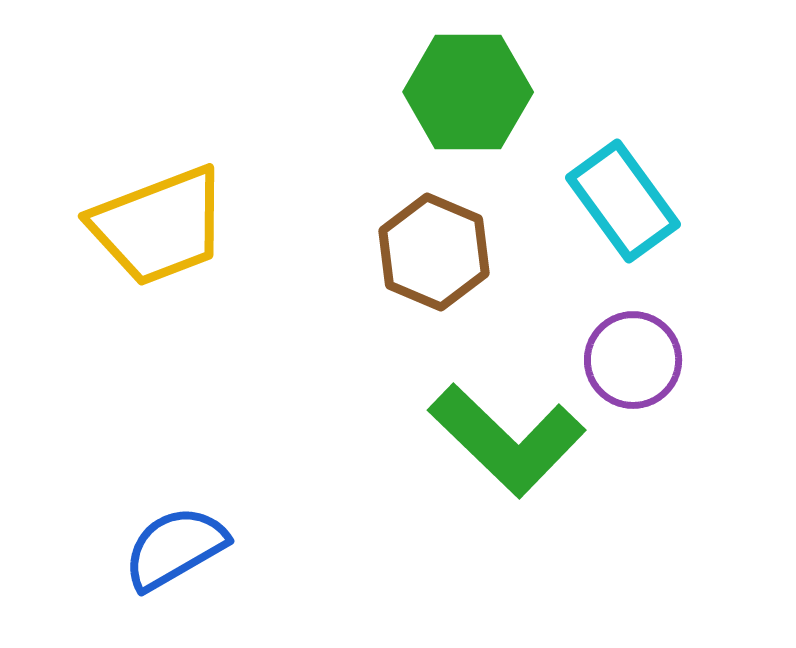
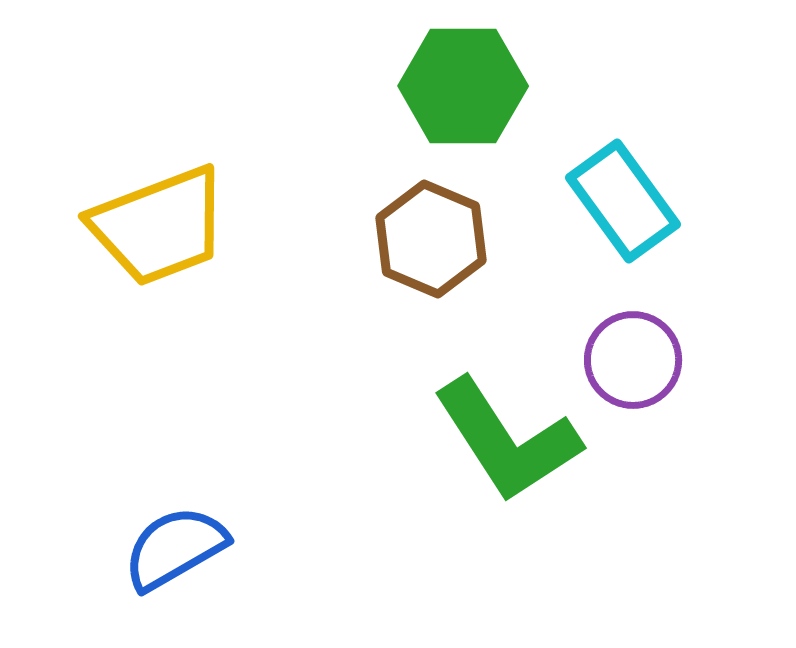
green hexagon: moved 5 px left, 6 px up
brown hexagon: moved 3 px left, 13 px up
green L-shape: rotated 13 degrees clockwise
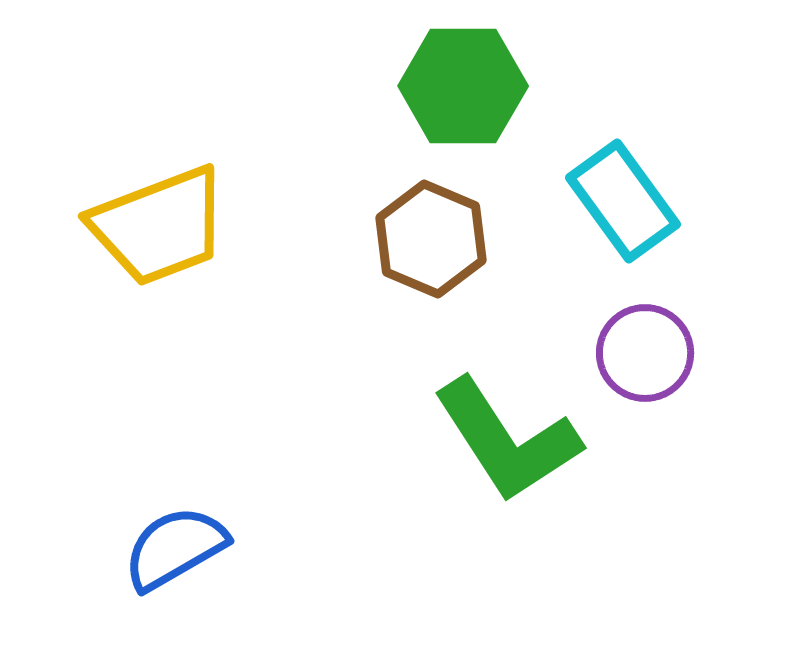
purple circle: moved 12 px right, 7 px up
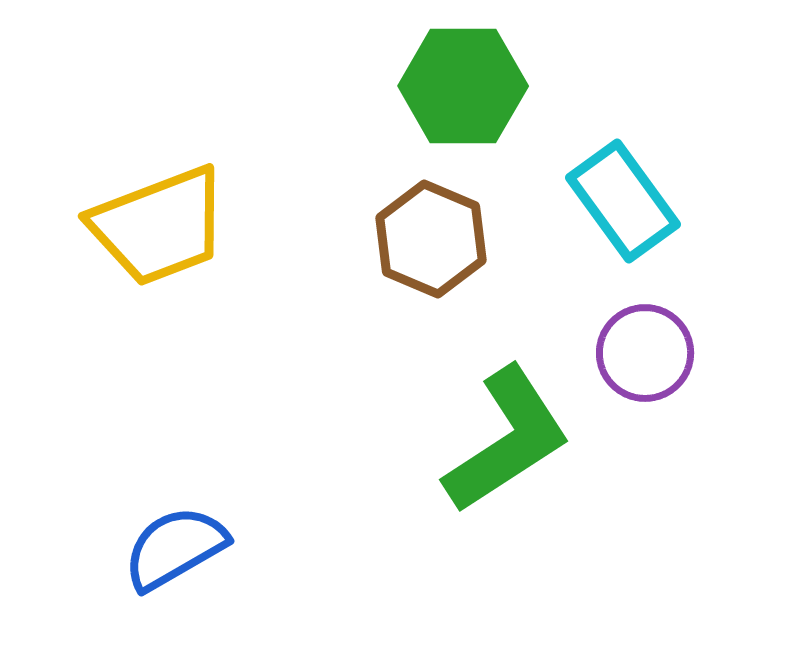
green L-shape: rotated 90 degrees counterclockwise
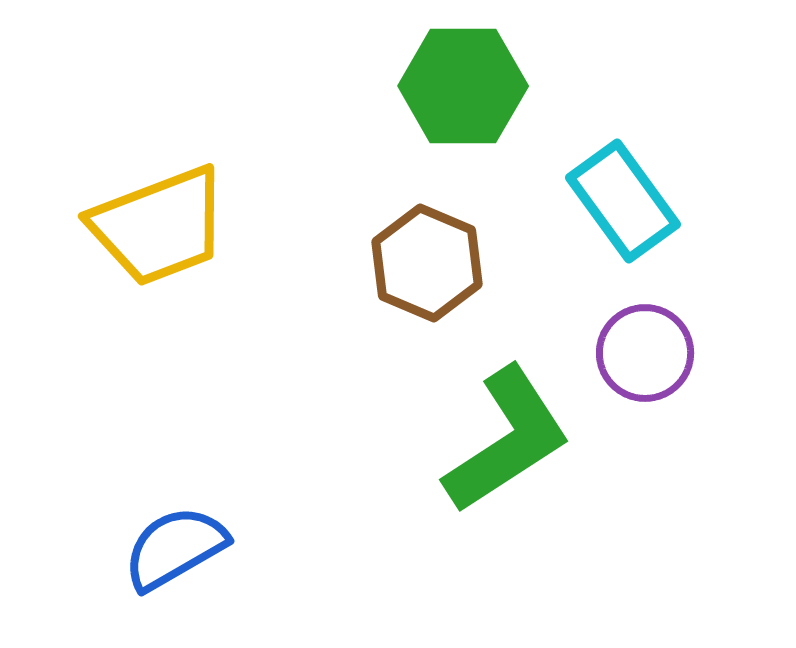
brown hexagon: moved 4 px left, 24 px down
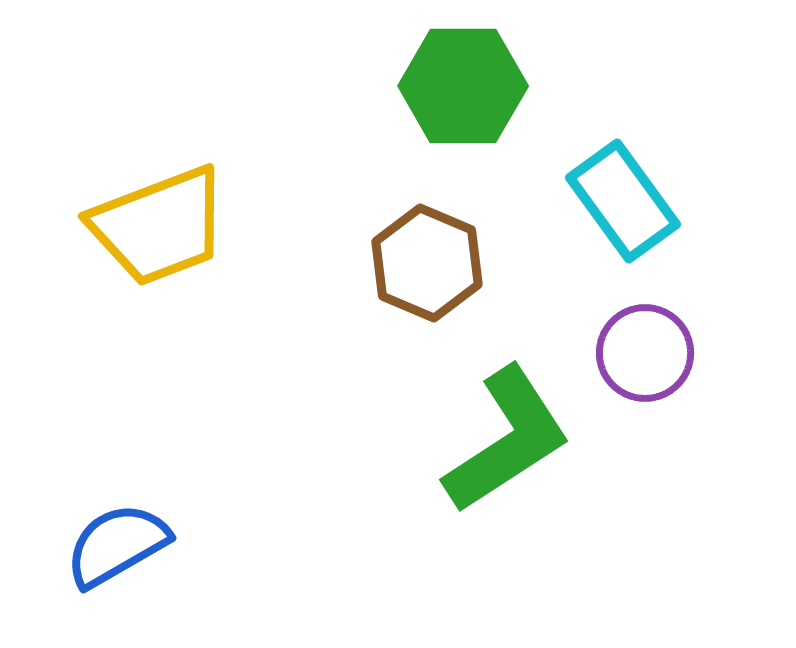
blue semicircle: moved 58 px left, 3 px up
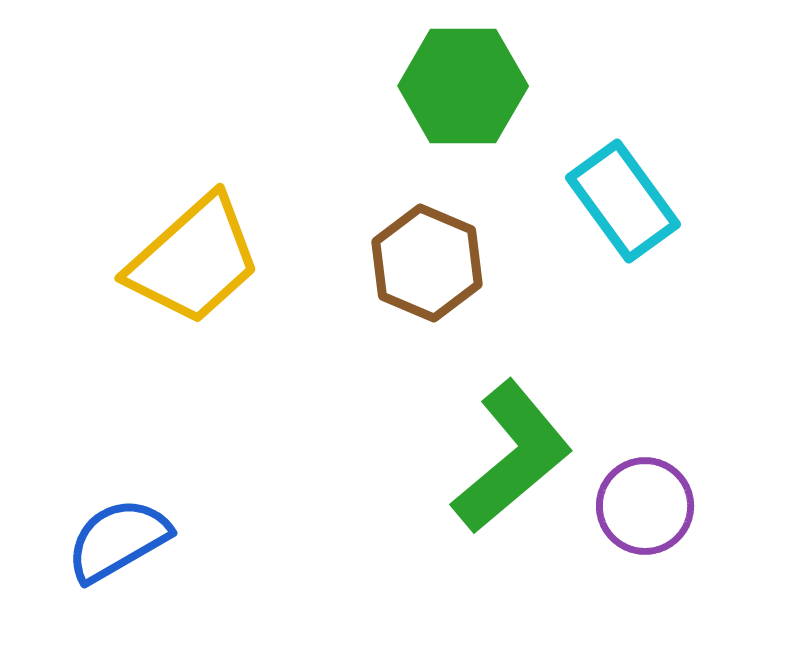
yellow trapezoid: moved 35 px right, 34 px down; rotated 21 degrees counterclockwise
purple circle: moved 153 px down
green L-shape: moved 5 px right, 17 px down; rotated 7 degrees counterclockwise
blue semicircle: moved 1 px right, 5 px up
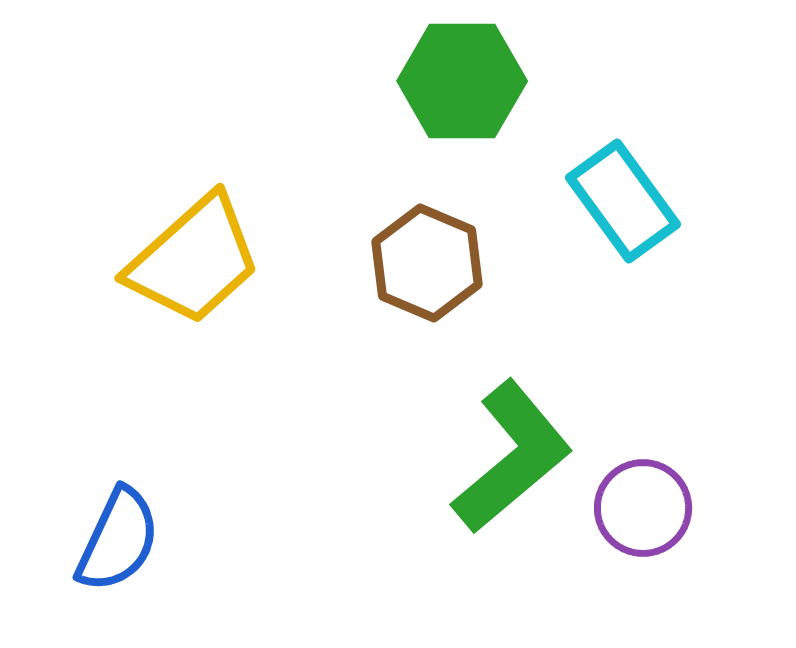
green hexagon: moved 1 px left, 5 px up
purple circle: moved 2 px left, 2 px down
blue semicircle: rotated 145 degrees clockwise
